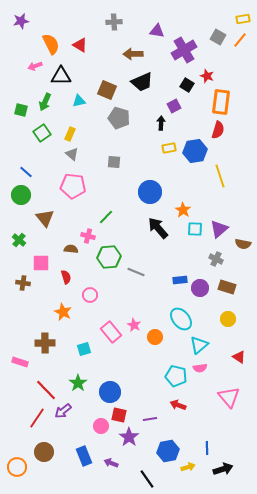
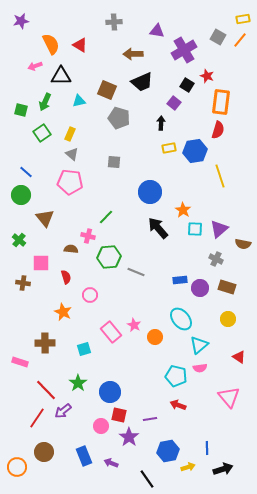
purple square at (174, 106): moved 3 px up; rotated 24 degrees counterclockwise
pink pentagon at (73, 186): moved 3 px left, 4 px up
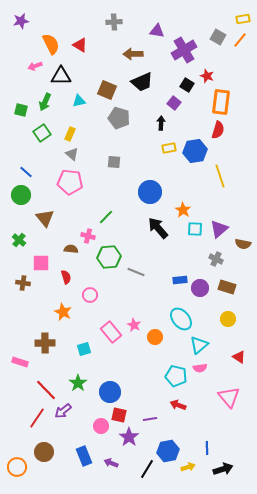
black line at (147, 479): moved 10 px up; rotated 66 degrees clockwise
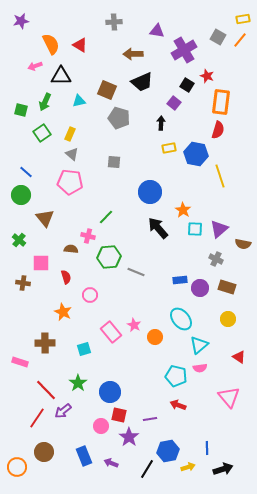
blue hexagon at (195, 151): moved 1 px right, 3 px down; rotated 20 degrees clockwise
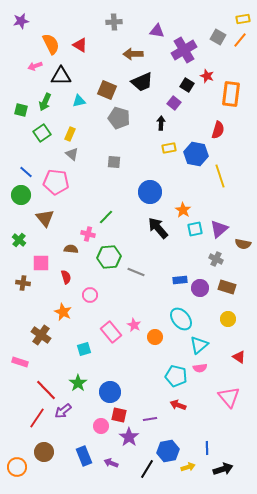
orange rectangle at (221, 102): moved 10 px right, 8 px up
pink pentagon at (70, 182): moved 14 px left
cyan square at (195, 229): rotated 14 degrees counterclockwise
pink cross at (88, 236): moved 2 px up
brown cross at (45, 343): moved 4 px left, 8 px up; rotated 36 degrees clockwise
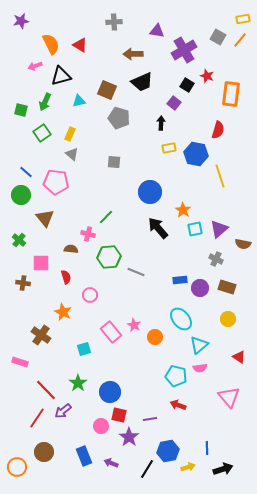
black triangle at (61, 76): rotated 15 degrees counterclockwise
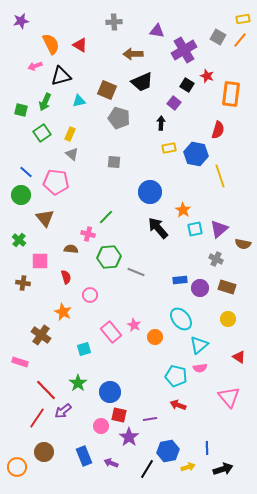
pink square at (41, 263): moved 1 px left, 2 px up
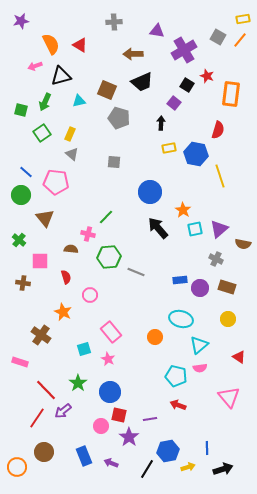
cyan ellipse at (181, 319): rotated 35 degrees counterclockwise
pink star at (134, 325): moved 26 px left, 34 px down
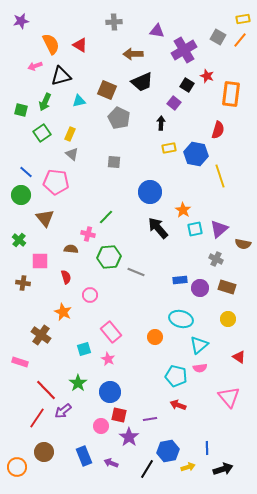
gray pentagon at (119, 118): rotated 10 degrees clockwise
